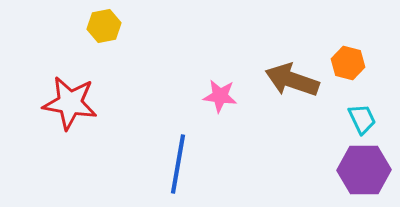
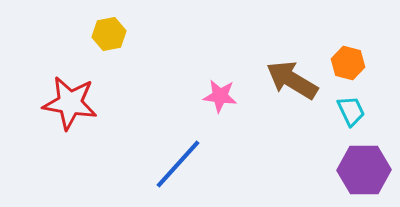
yellow hexagon: moved 5 px right, 8 px down
brown arrow: rotated 12 degrees clockwise
cyan trapezoid: moved 11 px left, 8 px up
blue line: rotated 32 degrees clockwise
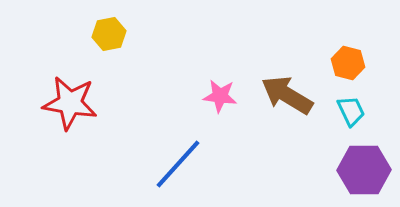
brown arrow: moved 5 px left, 15 px down
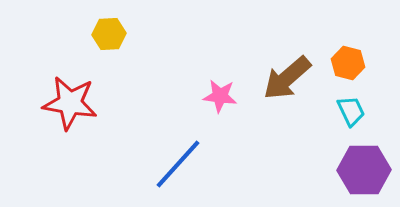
yellow hexagon: rotated 8 degrees clockwise
brown arrow: moved 17 px up; rotated 72 degrees counterclockwise
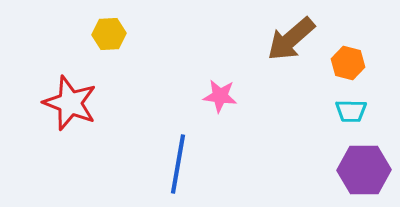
brown arrow: moved 4 px right, 39 px up
red star: rotated 12 degrees clockwise
cyan trapezoid: rotated 116 degrees clockwise
blue line: rotated 32 degrees counterclockwise
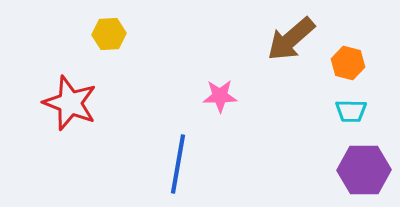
pink star: rotated 8 degrees counterclockwise
